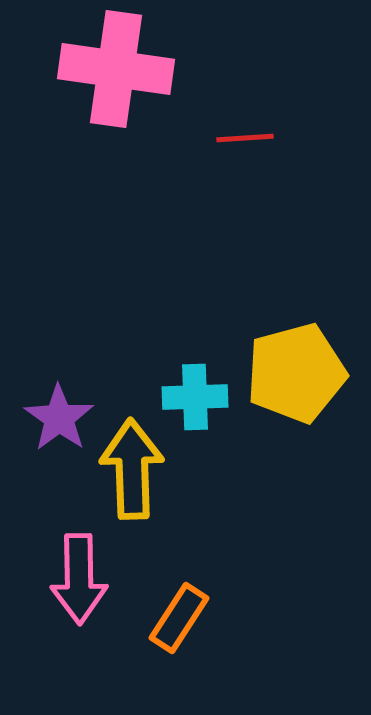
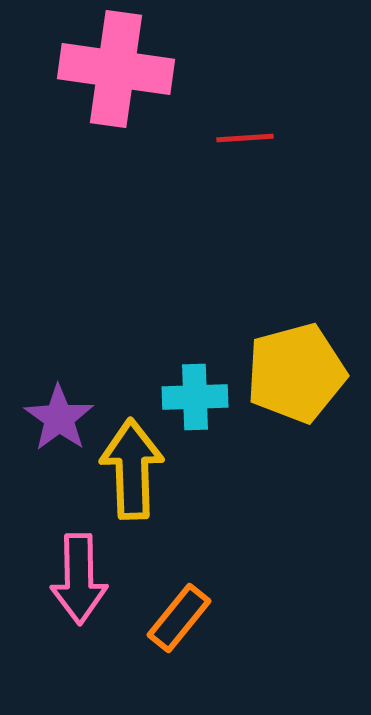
orange rectangle: rotated 6 degrees clockwise
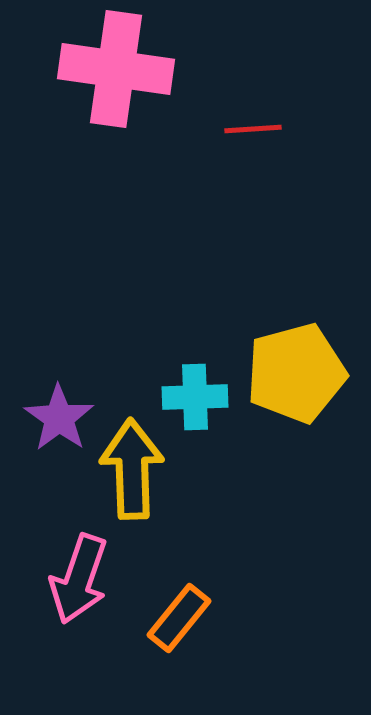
red line: moved 8 px right, 9 px up
pink arrow: rotated 20 degrees clockwise
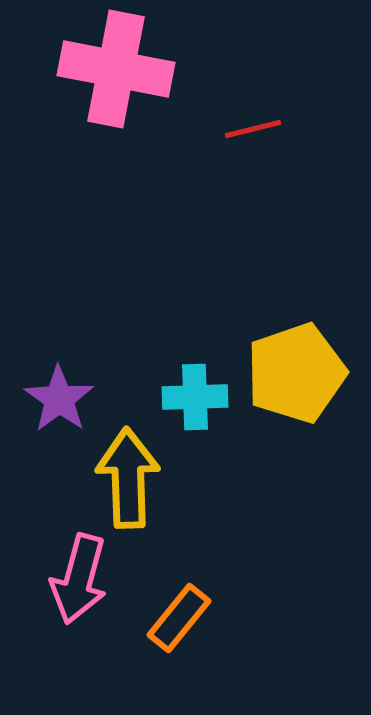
pink cross: rotated 3 degrees clockwise
red line: rotated 10 degrees counterclockwise
yellow pentagon: rotated 4 degrees counterclockwise
purple star: moved 19 px up
yellow arrow: moved 4 px left, 9 px down
pink arrow: rotated 4 degrees counterclockwise
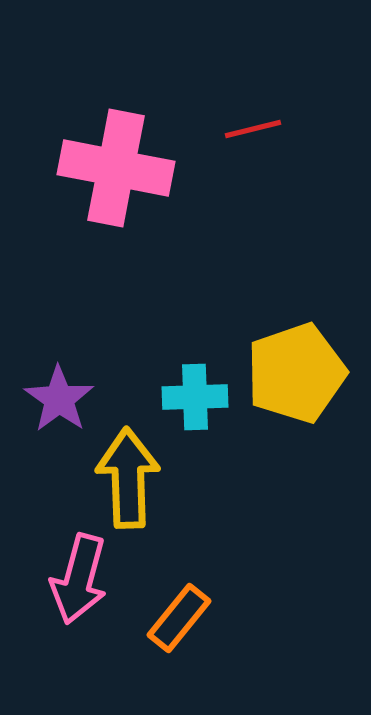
pink cross: moved 99 px down
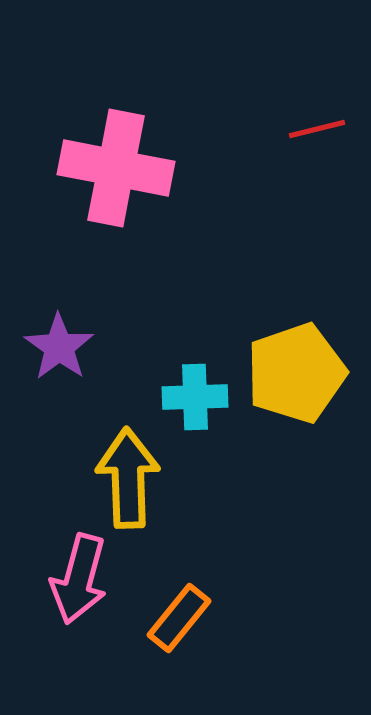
red line: moved 64 px right
purple star: moved 52 px up
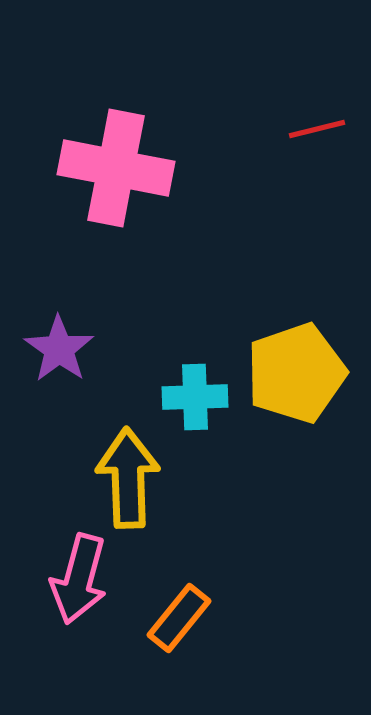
purple star: moved 2 px down
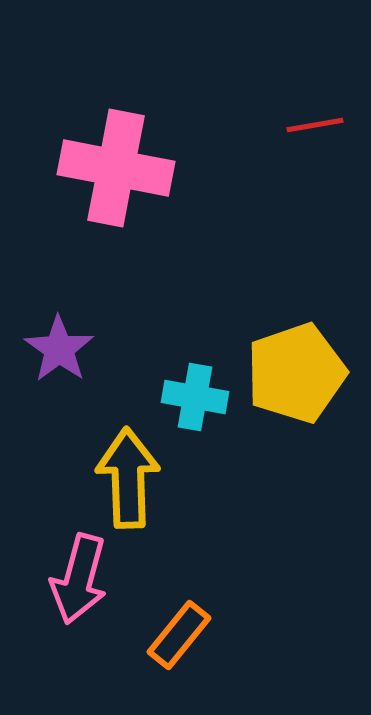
red line: moved 2 px left, 4 px up; rotated 4 degrees clockwise
cyan cross: rotated 12 degrees clockwise
orange rectangle: moved 17 px down
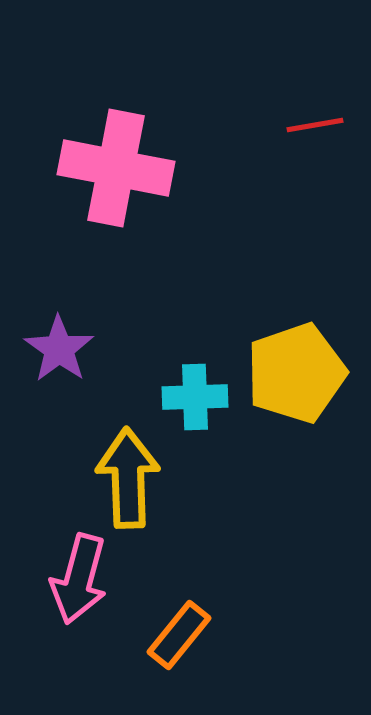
cyan cross: rotated 12 degrees counterclockwise
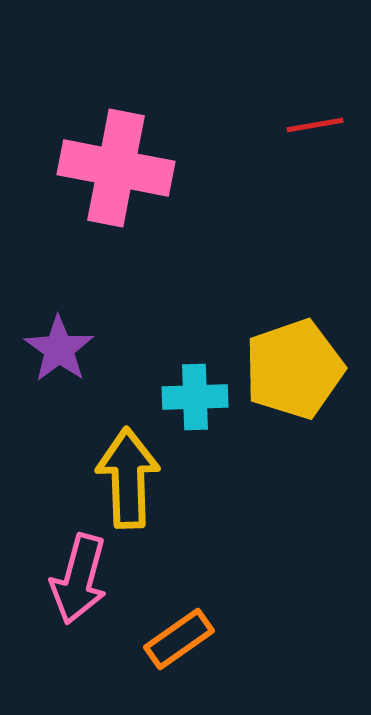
yellow pentagon: moved 2 px left, 4 px up
orange rectangle: moved 4 px down; rotated 16 degrees clockwise
